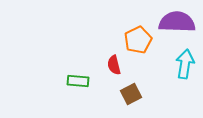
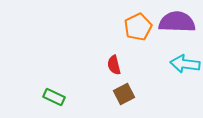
orange pentagon: moved 13 px up
cyan arrow: rotated 92 degrees counterclockwise
green rectangle: moved 24 px left, 16 px down; rotated 20 degrees clockwise
brown square: moved 7 px left
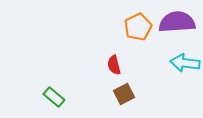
purple semicircle: rotated 6 degrees counterclockwise
cyan arrow: moved 1 px up
green rectangle: rotated 15 degrees clockwise
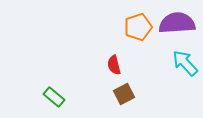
purple semicircle: moved 1 px down
orange pentagon: rotated 8 degrees clockwise
cyan arrow: rotated 40 degrees clockwise
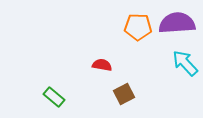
orange pentagon: rotated 20 degrees clockwise
red semicircle: moved 12 px left; rotated 114 degrees clockwise
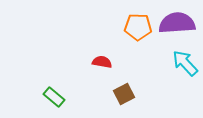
red semicircle: moved 3 px up
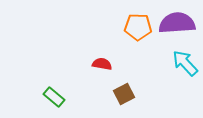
red semicircle: moved 2 px down
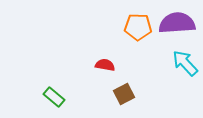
red semicircle: moved 3 px right, 1 px down
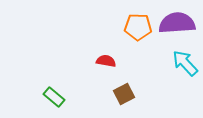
red semicircle: moved 1 px right, 4 px up
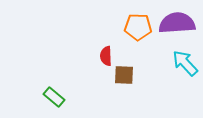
red semicircle: moved 5 px up; rotated 102 degrees counterclockwise
brown square: moved 19 px up; rotated 30 degrees clockwise
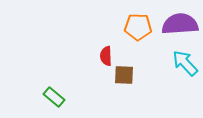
purple semicircle: moved 3 px right, 1 px down
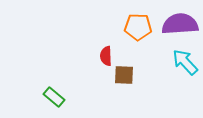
cyan arrow: moved 1 px up
